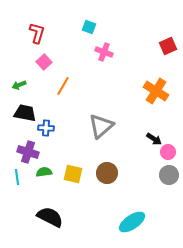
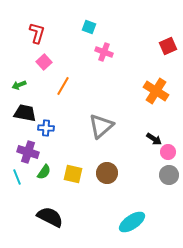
green semicircle: rotated 133 degrees clockwise
cyan line: rotated 14 degrees counterclockwise
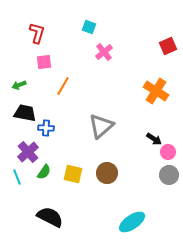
pink cross: rotated 30 degrees clockwise
pink square: rotated 35 degrees clockwise
purple cross: rotated 30 degrees clockwise
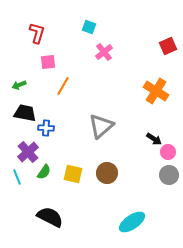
pink square: moved 4 px right
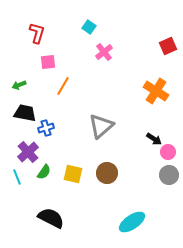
cyan square: rotated 16 degrees clockwise
blue cross: rotated 21 degrees counterclockwise
black semicircle: moved 1 px right, 1 px down
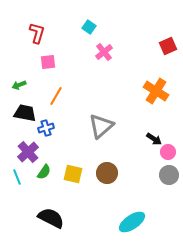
orange line: moved 7 px left, 10 px down
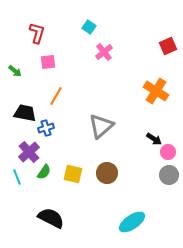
green arrow: moved 4 px left, 14 px up; rotated 120 degrees counterclockwise
purple cross: moved 1 px right
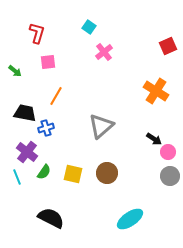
purple cross: moved 2 px left; rotated 10 degrees counterclockwise
gray circle: moved 1 px right, 1 px down
cyan ellipse: moved 2 px left, 3 px up
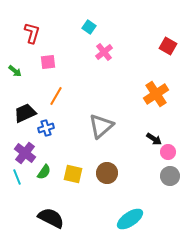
red L-shape: moved 5 px left
red square: rotated 36 degrees counterclockwise
orange cross: moved 3 px down; rotated 25 degrees clockwise
black trapezoid: rotated 35 degrees counterclockwise
purple cross: moved 2 px left, 1 px down
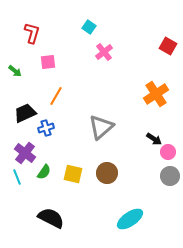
gray triangle: moved 1 px down
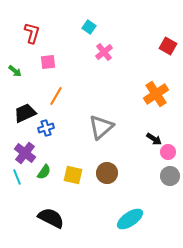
yellow square: moved 1 px down
